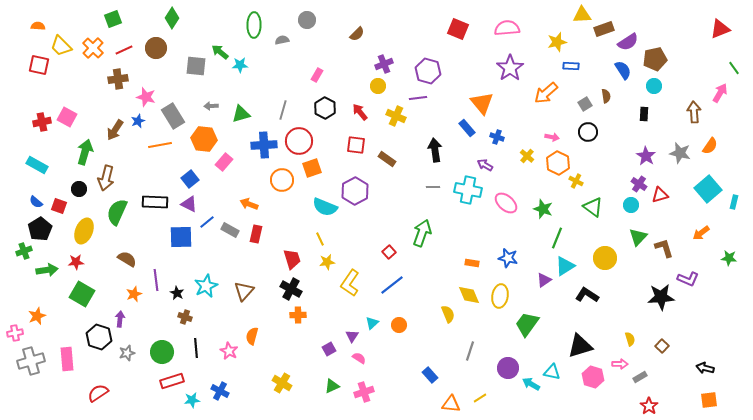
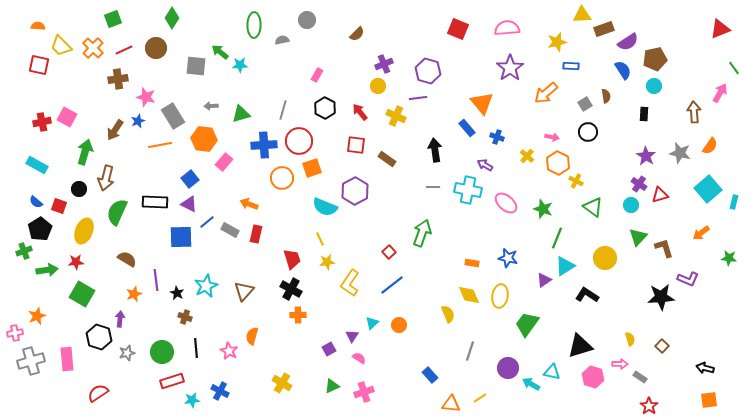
orange circle at (282, 180): moved 2 px up
gray rectangle at (640, 377): rotated 64 degrees clockwise
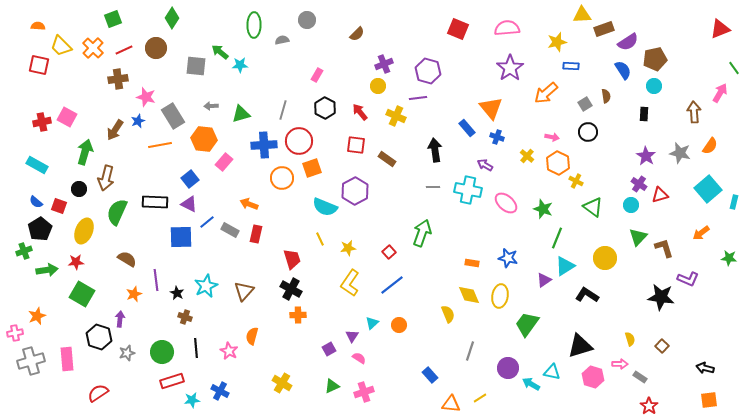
orange triangle at (482, 103): moved 9 px right, 5 px down
yellow star at (327, 262): moved 21 px right, 14 px up
black star at (661, 297): rotated 12 degrees clockwise
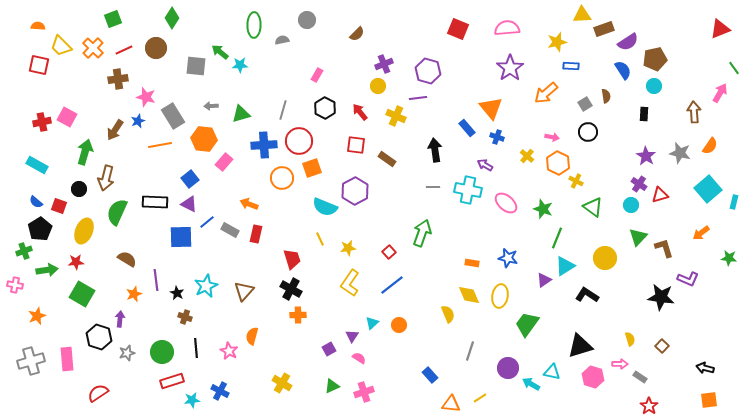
pink cross at (15, 333): moved 48 px up; rotated 21 degrees clockwise
